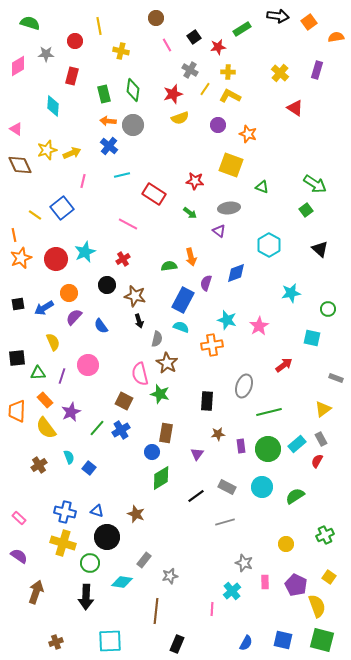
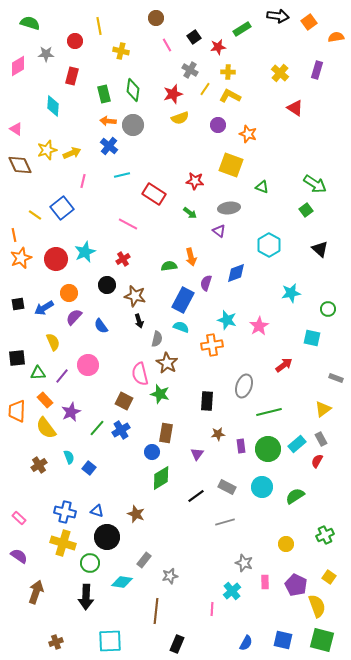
purple line at (62, 376): rotated 21 degrees clockwise
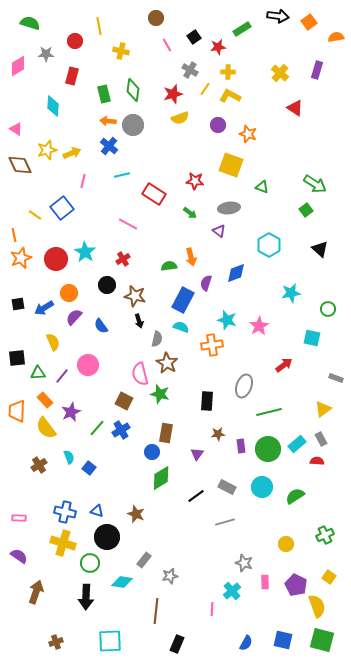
cyan star at (85, 252): rotated 15 degrees counterclockwise
red semicircle at (317, 461): rotated 64 degrees clockwise
pink rectangle at (19, 518): rotated 40 degrees counterclockwise
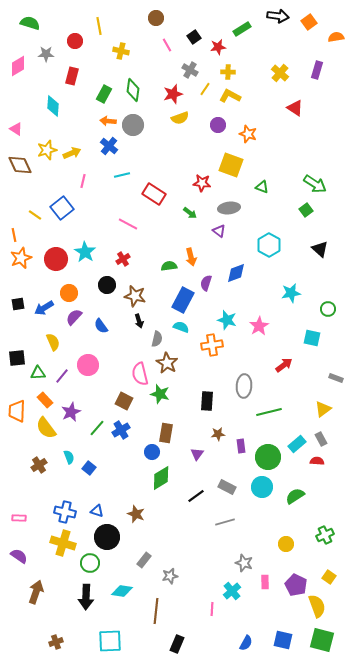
green rectangle at (104, 94): rotated 42 degrees clockwise
red star at (195, 181): moved 7 px right, 2 px down
gray ellipse at (244, 386): rotated 15 degrees counterclockwise
green circle at (268, 449): moved 8 px down
cyan diamond at (122, 582): moved 9 px down
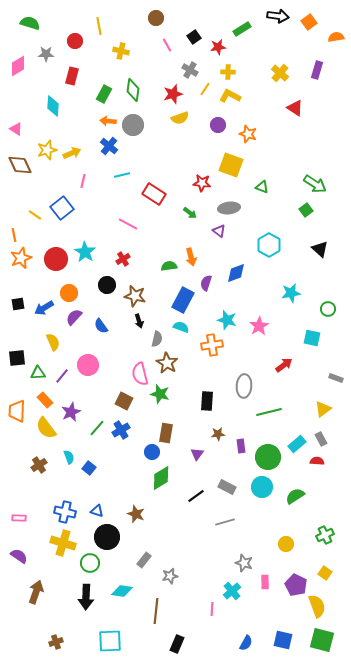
yellow square at (329, 577): moved 4 px left, 4 px up
